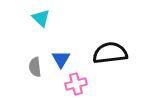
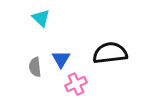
pink cross: rotated 10 degrees counterclockwise
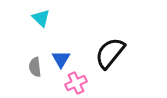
black semicircle: rotated 44 degrees counterclockwise
pink cross: moved 1 px up
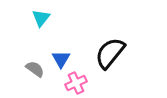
cyan triangle: rotated 24 degrees clockwise
gray semicircle: moved 2 px down; rotated 132 degrees clockwise
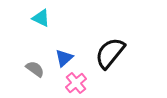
cyan triangle: rotated 42 degrees counterclockwise
blue triangle: moved 3 px right, 1 px up; rotated 18 degrees clockwise
pink cross: rotated 15 degrees counterclockwise
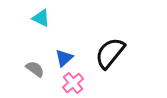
pink cross: moved 3 px left
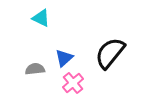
gray semicircle: rotated 42 degrees counterclockwise
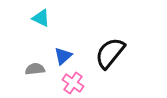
blue triangle: moved 1 px left, 2 px up
pink cross: rotated 15 degrees counterclockwise
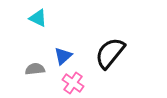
cyan triangle: moved 3 px left
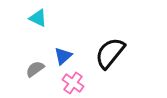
gray semicircle: rotated 30 degrees counterclockwise
